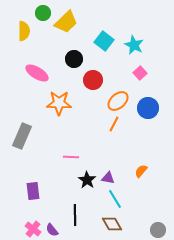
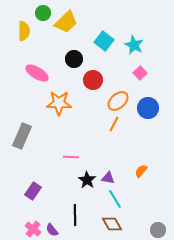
purple rectangle: rotated 42 degrees clockwise
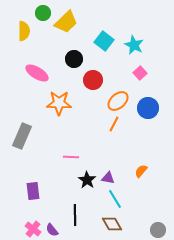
purple rectangle: rotated 42 degrees counterclockwise
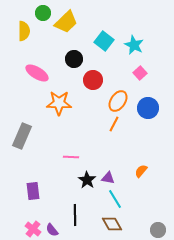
orange ellipse: rotated 15 degrees counterclockwise
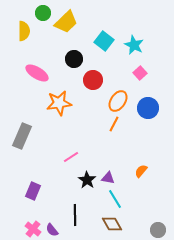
orange star: rotated 10 degrees counterclockwise
pink line: rotated 35 degrees counterclockwise
purple rectangle: rotated 30 degrees clockwise
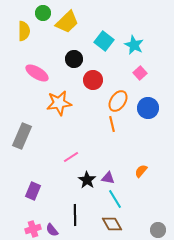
yellow trapezoid: moved 1 px right
orange line: moved 2 px left; rotated 42 degrees counterclockwise
pink cross: rotated 35 degrees clockwise
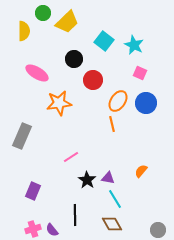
pink square: rotated 24 degrees counterclockwise
blue circle: moved 2 px left, 5 px up
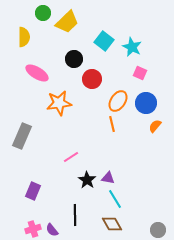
yellow semicircle: moved 6 px down
cyan star: moved 2 px left, 2 px down
red circle: moved 1 px left, 1 px up
orange semicircle: moved 14 px right, 45 px up
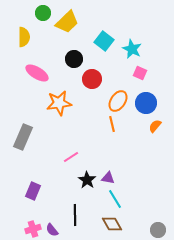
cyan star: moved 2 px down
gray rectangle: moved 1 px right, 1 px down
